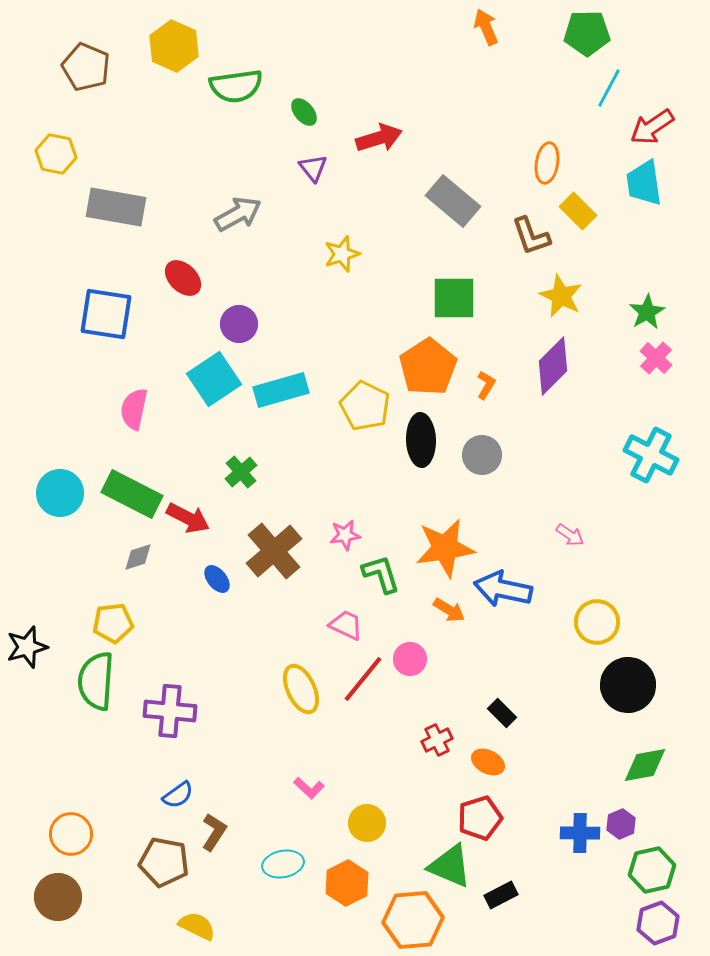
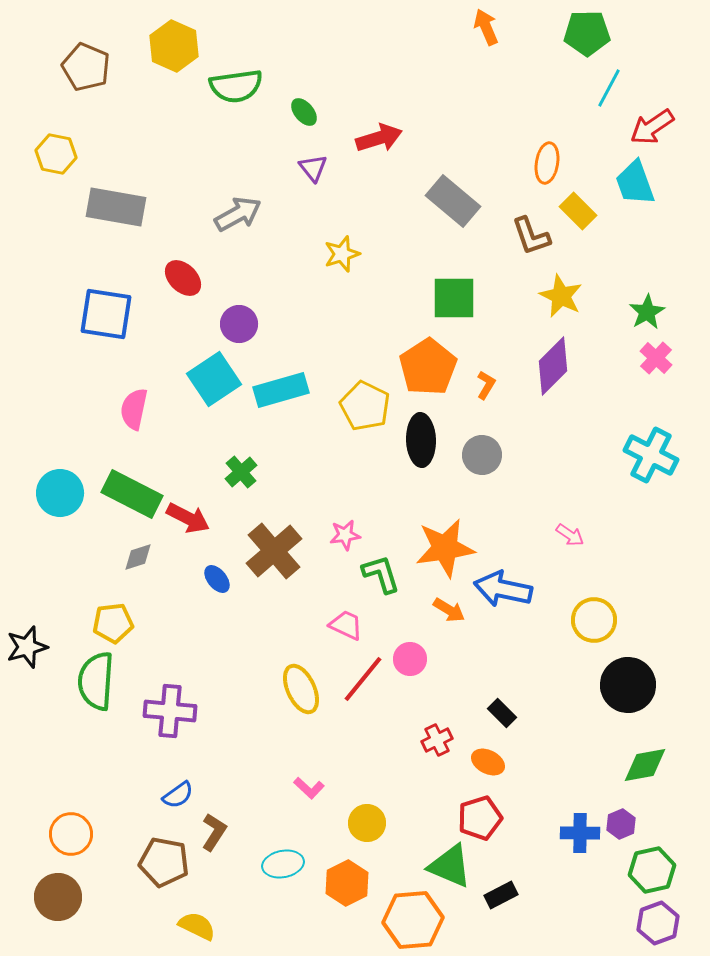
cyan trapezoid at (644, 183): moved 9 px left; rotated 12 degrees counterclockwise
yellow circle at (597, 622): moved 3 px left, 2 px up
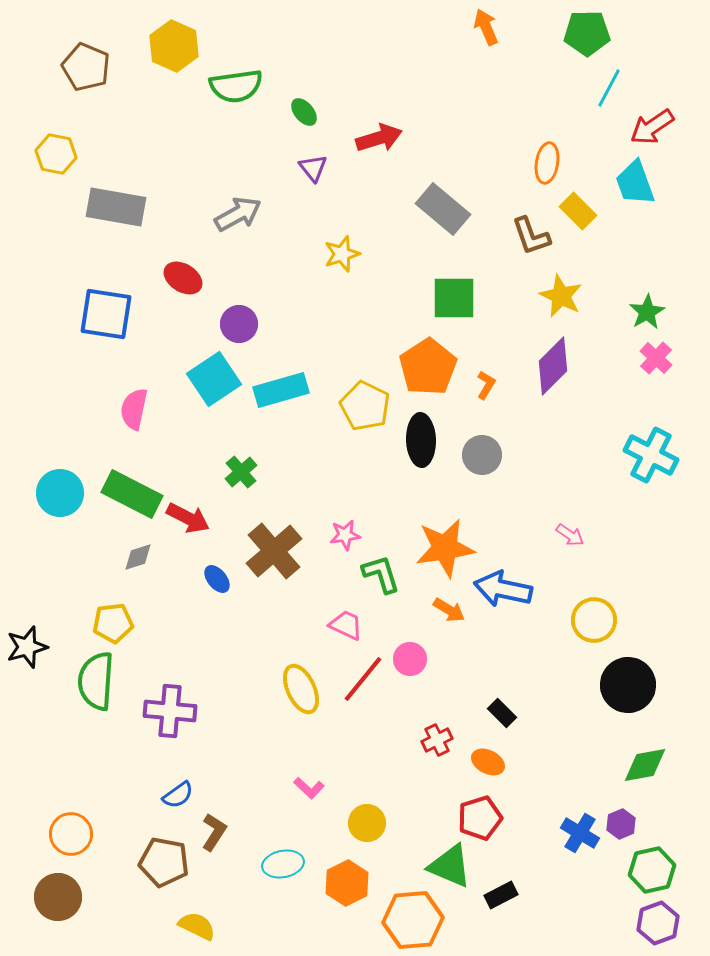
gray rectangle at (453, 201): moved 10 px left, 8 px down
red ellipse at (183, 278): rotated 12 degrees counterclockwise
blue cross at (580, 833): rotated 30 degrees clockwise
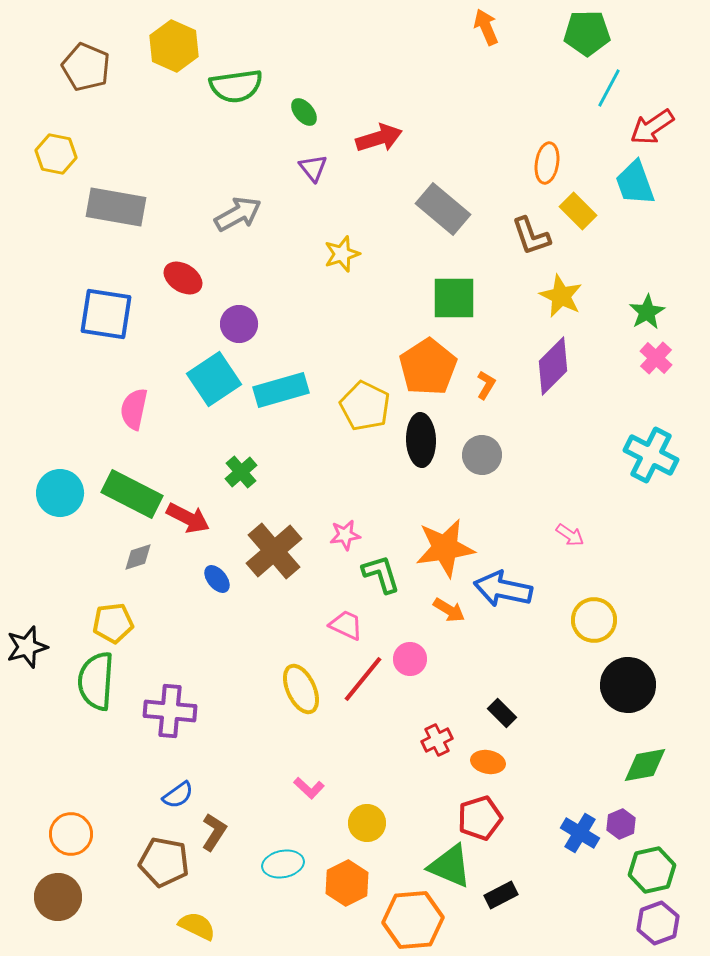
orange ellipse at (488, 762): rotated 16 degrees counterclockwise
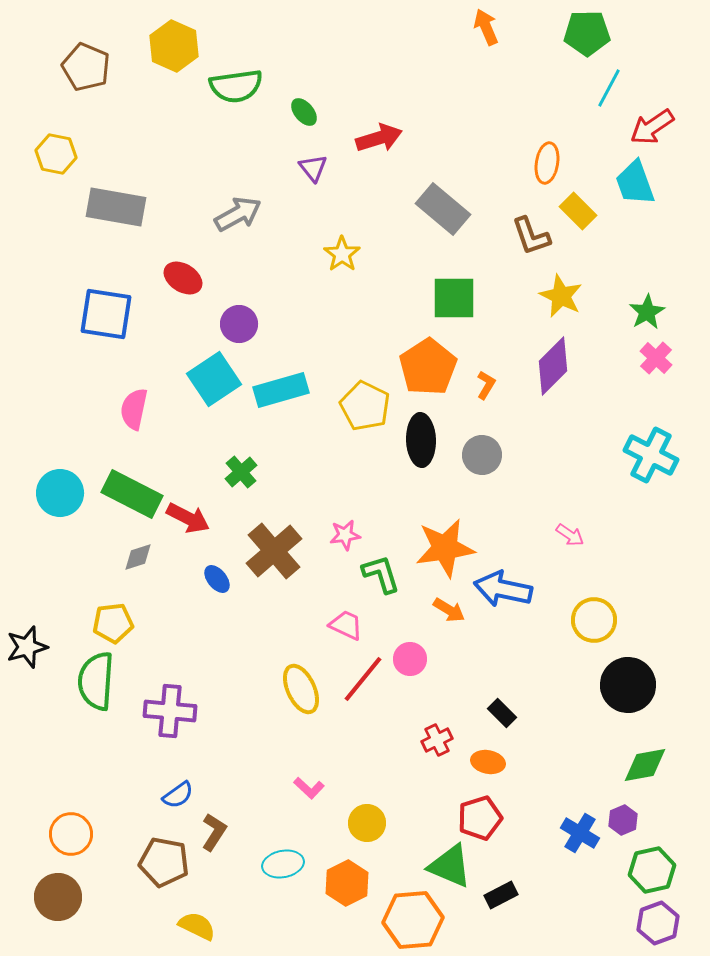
yellow star at (342, 254): rotated 18 degrees counterclockwise
purple hexagon at (621, 824): moved 2 px right, 4 px up
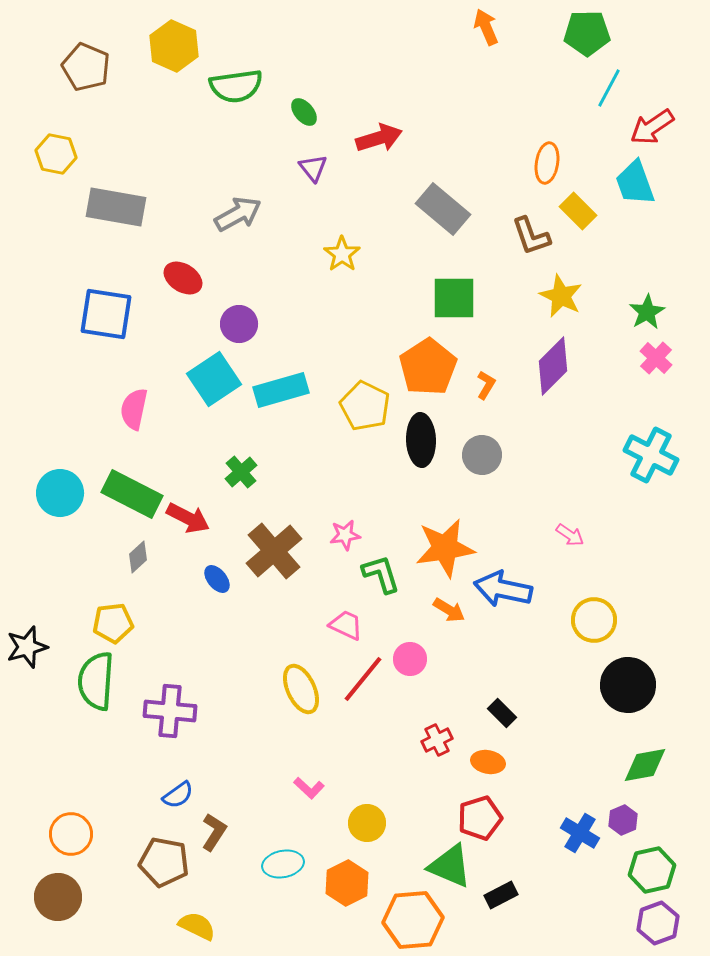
gray diamond at (138, 557): rotated 24 degrees counterclockwise
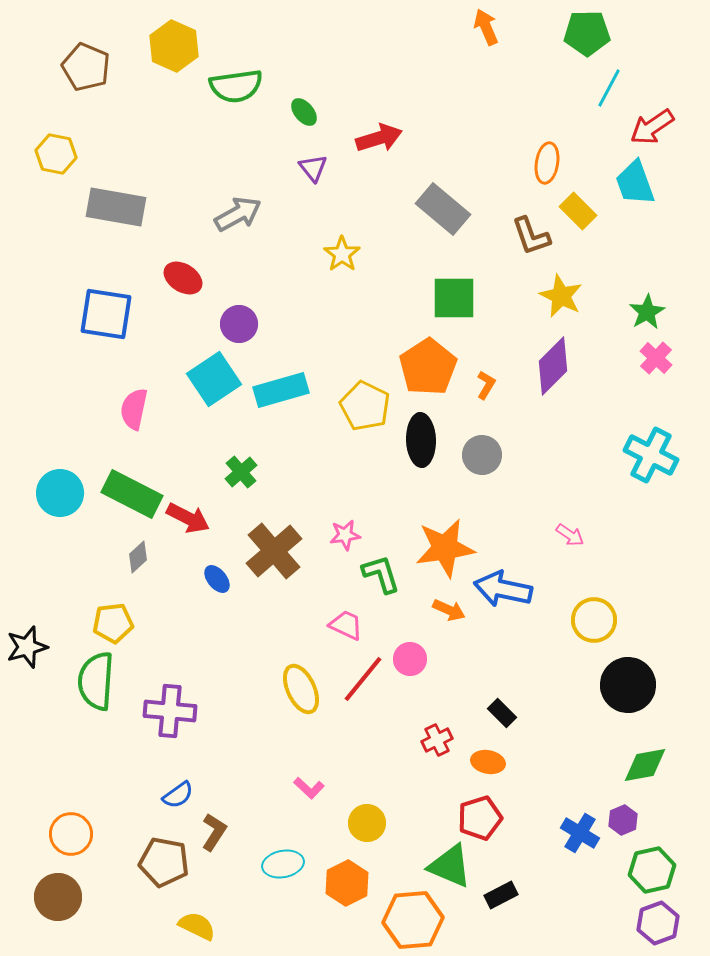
orange arrow at (449, 610): rotated 8 degrees counterclockwise
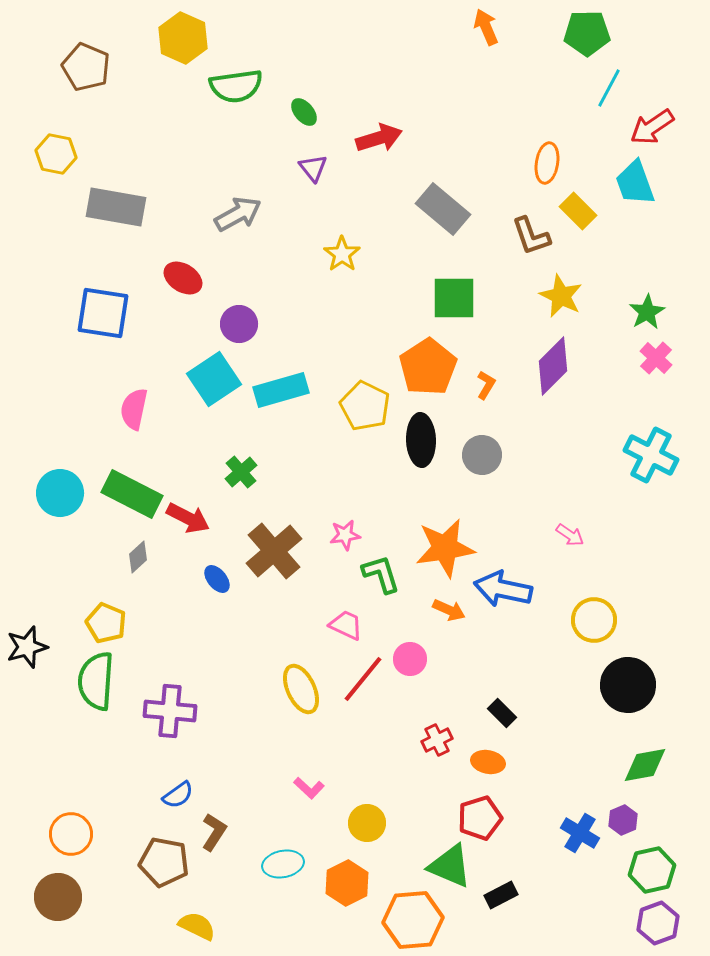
yellow hexagon at (174, 46): moved 9 px right, 8 px up
blue square at (106, 314): moved 3 px left, 1 px up
yellow pentagon at (113, 623): moved 7 px left; rotated 30 degrees clockwise
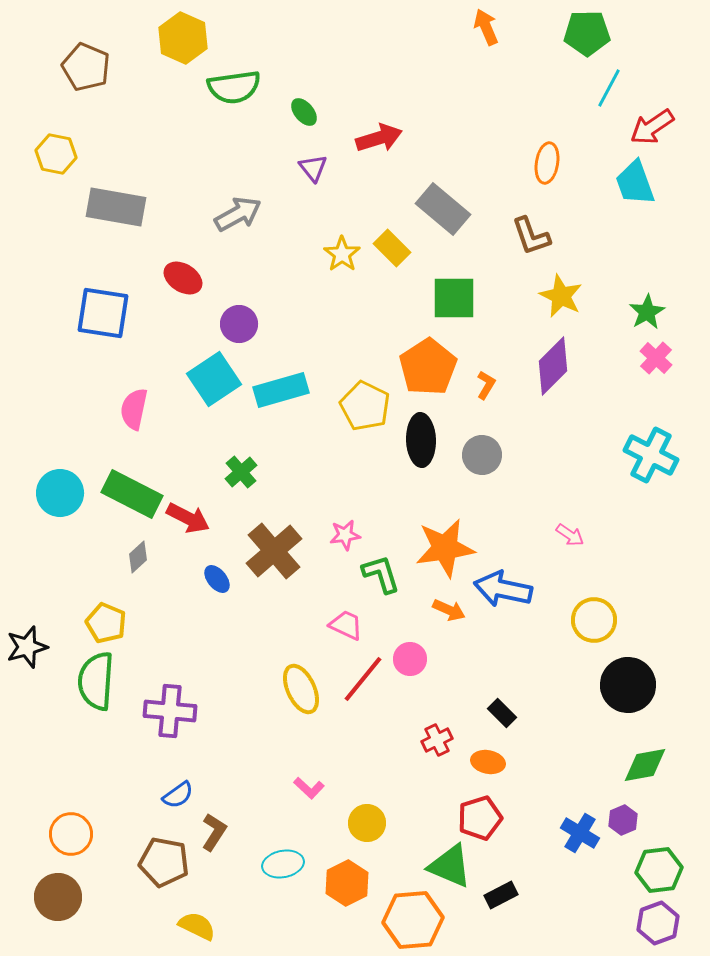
green semicircle at (236, 86): moved 2 px left, 1 px down
yellow rectangle at (578, 211): moved 186 px left, 37 px down
green hexagon at (652, 870): moved 7 px right; rotated 6 degrees clockwise
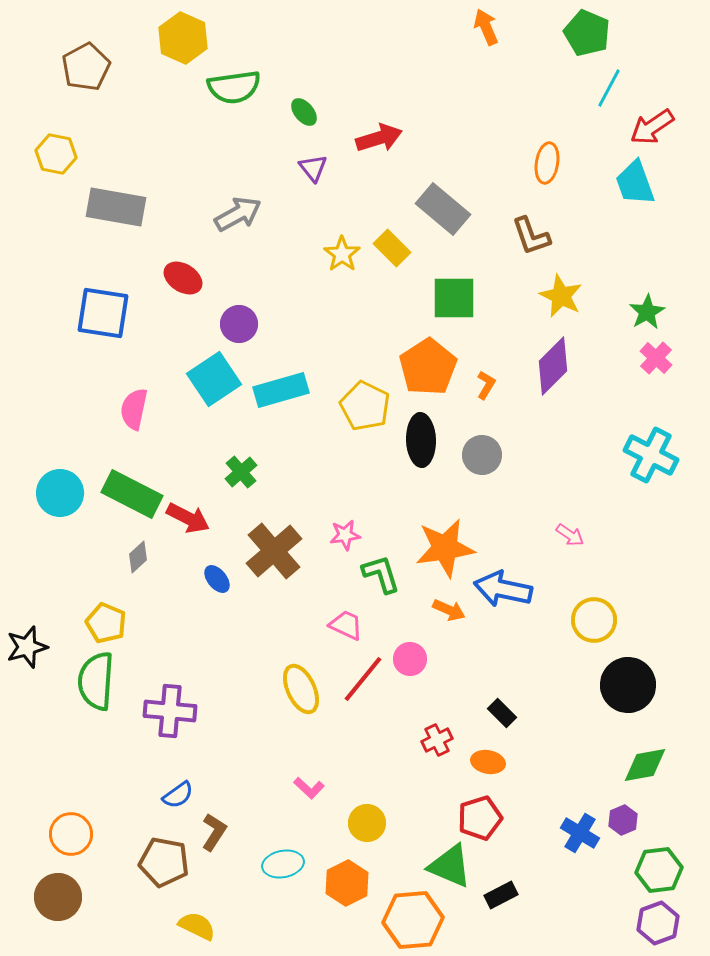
green pentagon at (587, 33): rotated 24 degrees clockwise
brown pentagon at (86, 67): rotated 21 degrees clockwise
